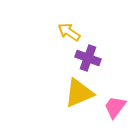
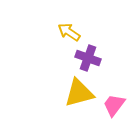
yellow triangle: rotated 8 degrees clockwise
pink trapezoid: moved 1 px left, 2 px up
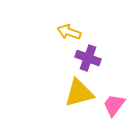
yellow arrow: rotated 15 degrees counterclockwise
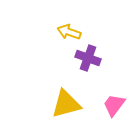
yellow triangle: moved 13 px left, 11 px down
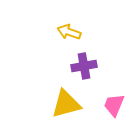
purple cross: moved 4 px left, 8 px down; rotated 30 degrees counterclockwise
pink trapezoid: rotated 15 degrees counterclockwise
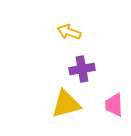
purple cross: moved 2 px left, 3 px down
pink trapezoid: rotated 25 degrees counterclockwise
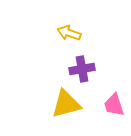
yellow arrow: moved 1 px down
pink trapezoid: rotated 15 degrees counterclockwise
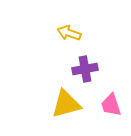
purple cross: moved 3 px right
pink trapezoid: moved 3 px left
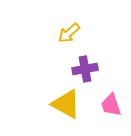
yellow arrow: rotated 60 degrees counterclockwise
yellow triangle: rotated 44 degrees clockwise
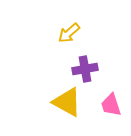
yellow triangle: moved 1 px right, 2 px up
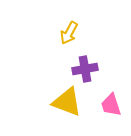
yellow arrow: rotated 20 degrees counterclockwise
yellow triangle: rotated 8 degrees counterclockwise
